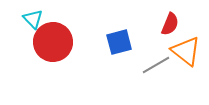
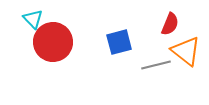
gray line: rotated 16 degrees clockwise
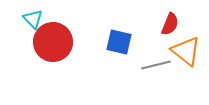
blue square: rotated 28 degrees clockwise
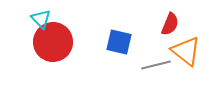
cyan triangle: moved 8 px right
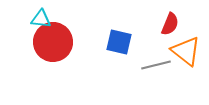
cyan triangle: rotated 40 degrees counterclockwise
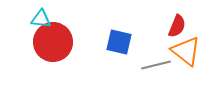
red semicircle: moved 7 px right, 2 px down
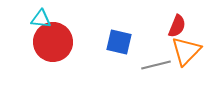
orange triangle: rotated 36 degrees clockwise
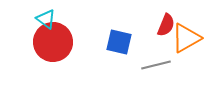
cyan triangle: moved 5 px right; rotated 30 degrees clockwise
red semicircle: moved 11 px left, 1 px up
orange triangle: moved 13 px up; rotated 16 degrees clockwise
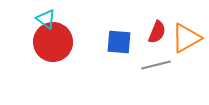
red semicircle: moved 9 px left, 7 px down
blue square: rotated 8 degrees counterclockwise
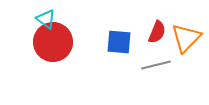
orange triangle: rotated 16 degrees counterclockwise
